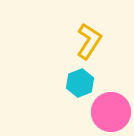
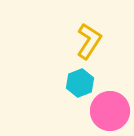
pink circle: moved 1 px left, 1 px up
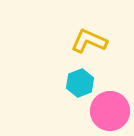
yellow L-shape: rotated 99 degrees counterclockwise
